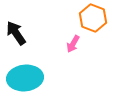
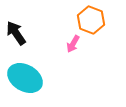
orange hexagon: moved 2 px left, 2 px down
cyan ellipse: rotated 36 degrees clockwise
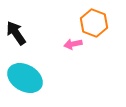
orange hexagon: moved 3 px right, 3 px down
pink arrow: rotated 48 degrees clockwise
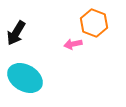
black arrow: rotated 115 degrees counterclockwise
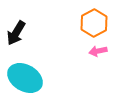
orange hexagon: rotated 12 degrees clockwise
pink arrow: moved 25 px right, 7 px down
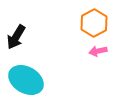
black arrow: moved 4 px down
cyan ellipse: moved 1 px right, 2 px down
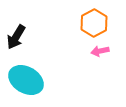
pink arrow: moved 2 px right
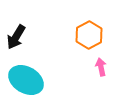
orange hexagon: moved 5 px left, 12 px down
pink arrow: moved 1 px right, 16 px down; rotated 90 degrees clockwise
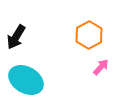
pink arrow: rotated 54 degrees clockwise
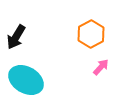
orange hexagon: moved 2 px right, 1 px up
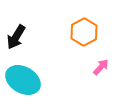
orange hexagon: moved 7 px left, 2 px up
cyan ellipse: moved 3 px left
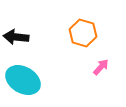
orange hexagon: moved 1 px left, 1 px down; rotated 16 degrees counterclockwise
black arrow: rotated 65 degrees clockwise
